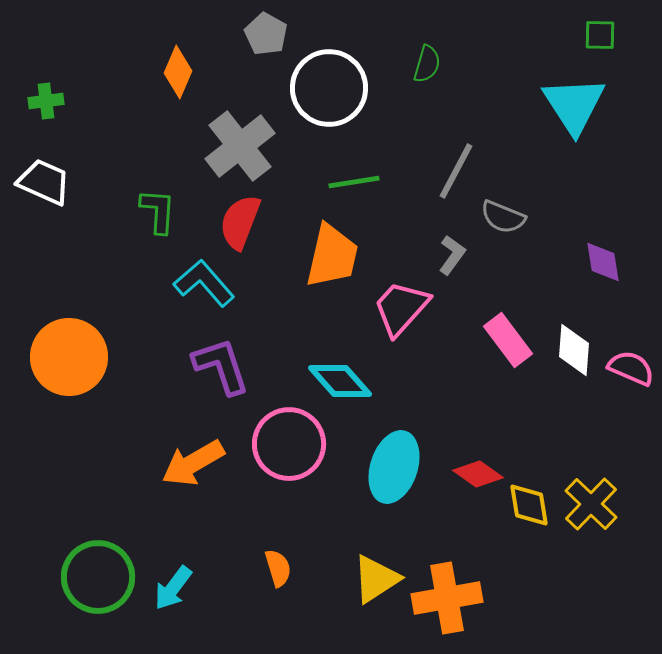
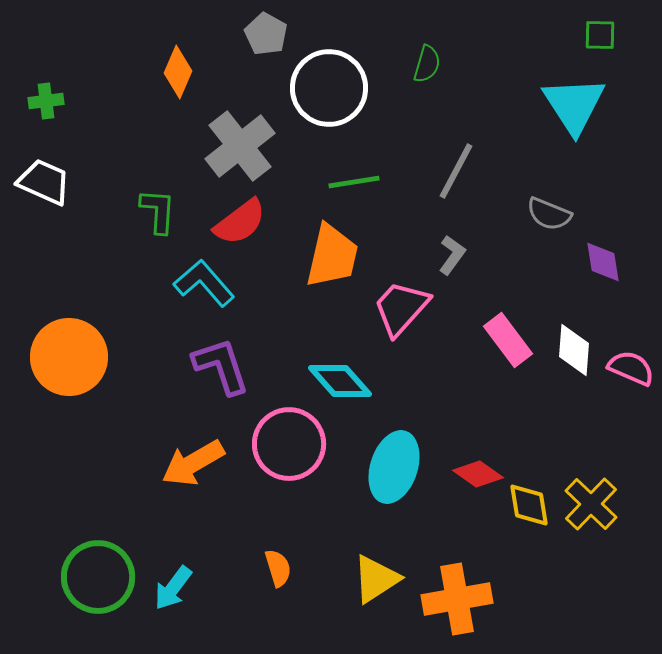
gray semicircle: moved 46 px right, 3 px up
red semicircle: rotated 148 degrees counterclockwise
orange cross: moved 10 px right, 1 px down
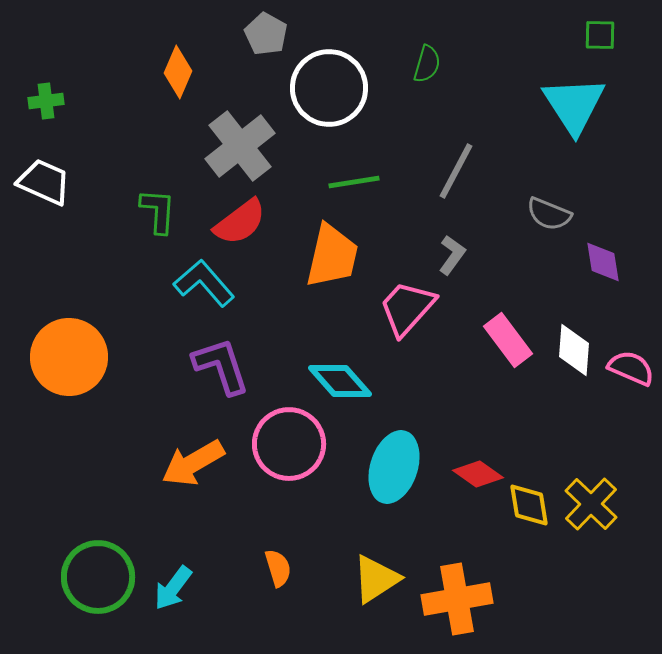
pink trapezoid: moved 6 px right
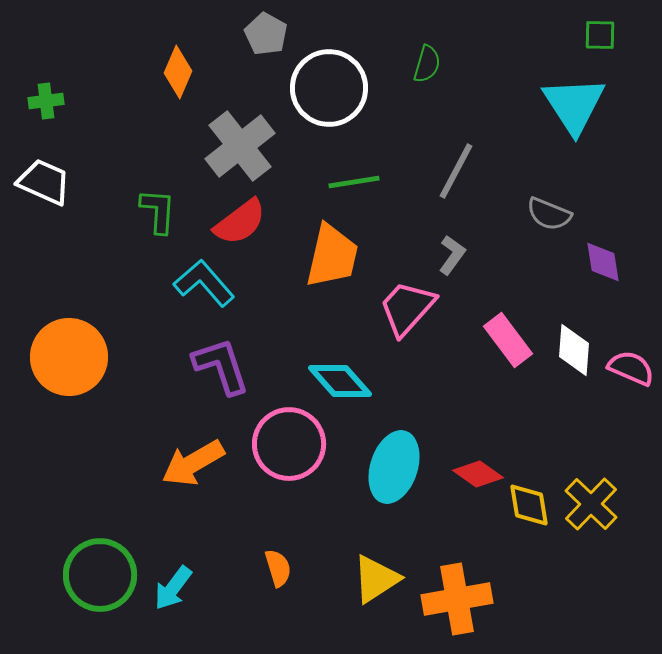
green circle: moved 2 px right, 2 px up
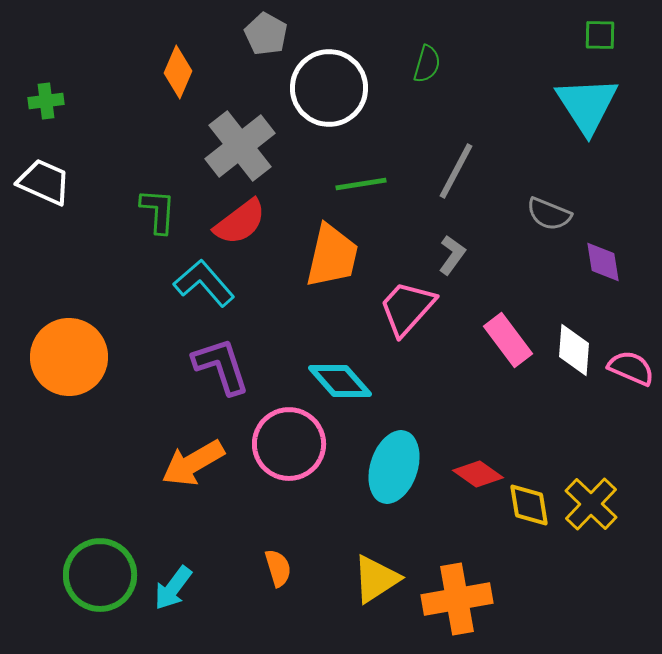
cyan triangle: moved 13 px right
green line: moved 7 px right, 2 px down
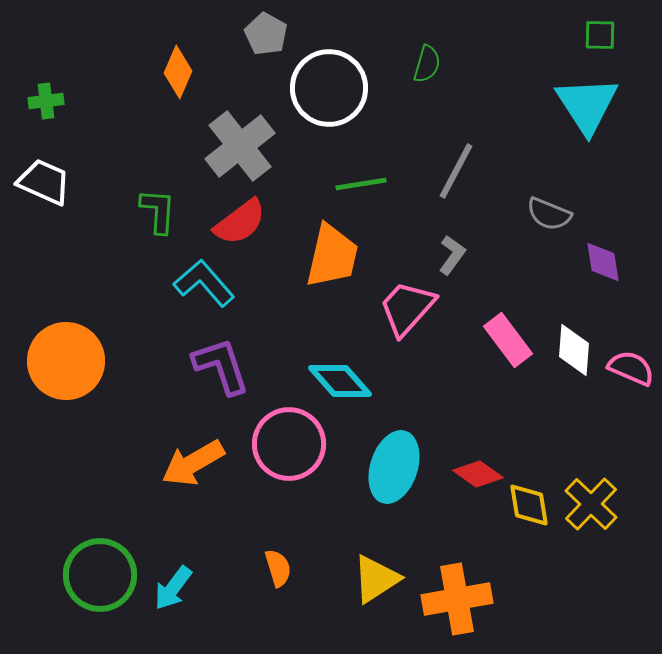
orange circle: moved 3 px left, 4 px down
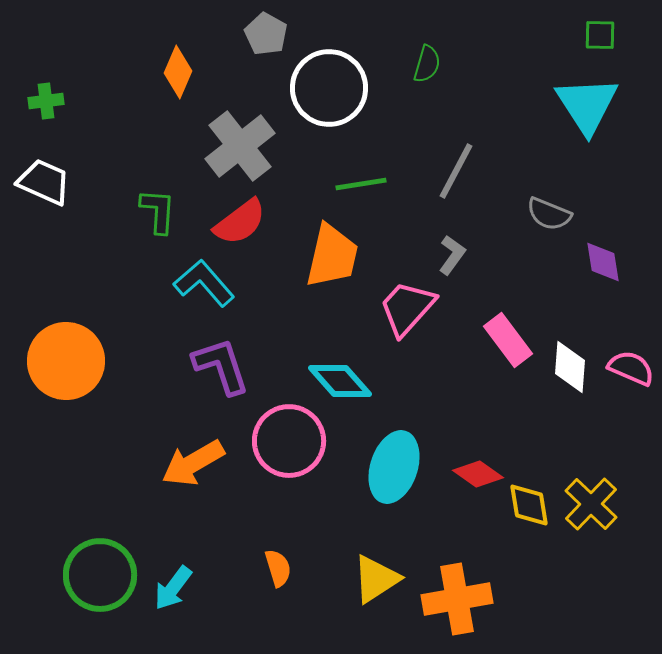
white diamond: moved 4 px left, 17 px down
pink circle: moved 3 px up
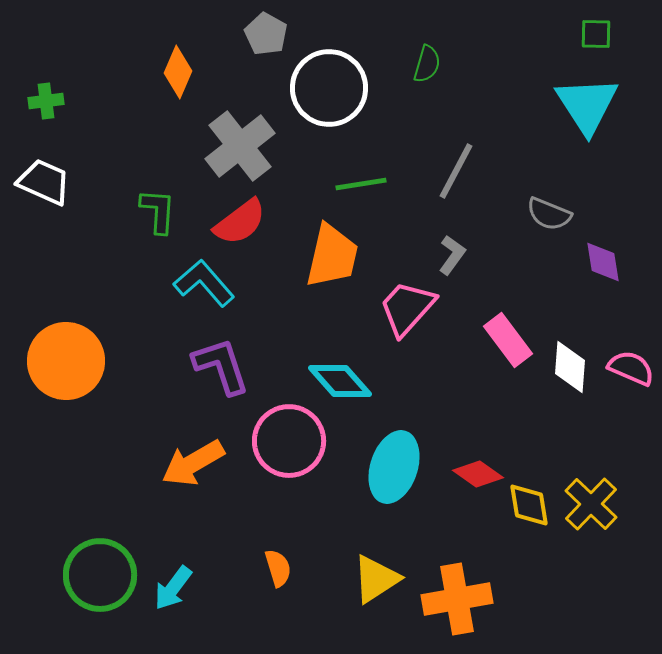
green square: moved 4 px left, 1 px up
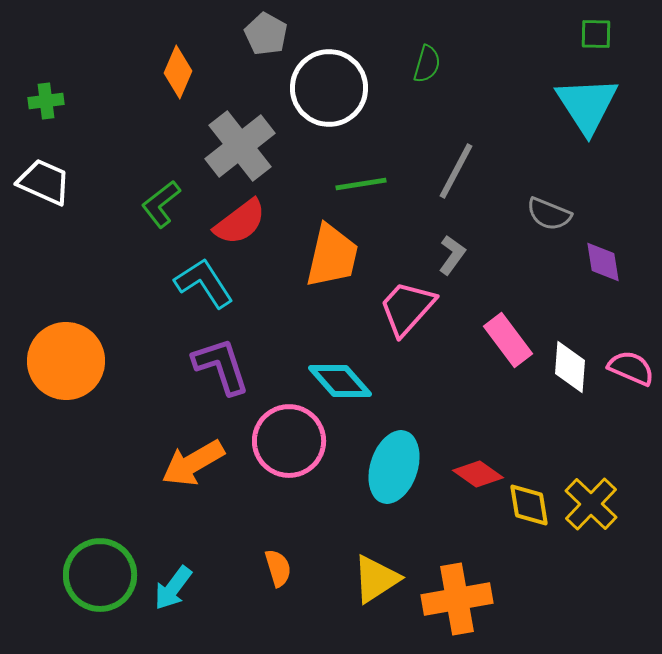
green L-shape: moved 3 px right, 7 px up; rotated 132 degrees counterclockwise
cyan L-shape: rotated 8 degrees clockwise
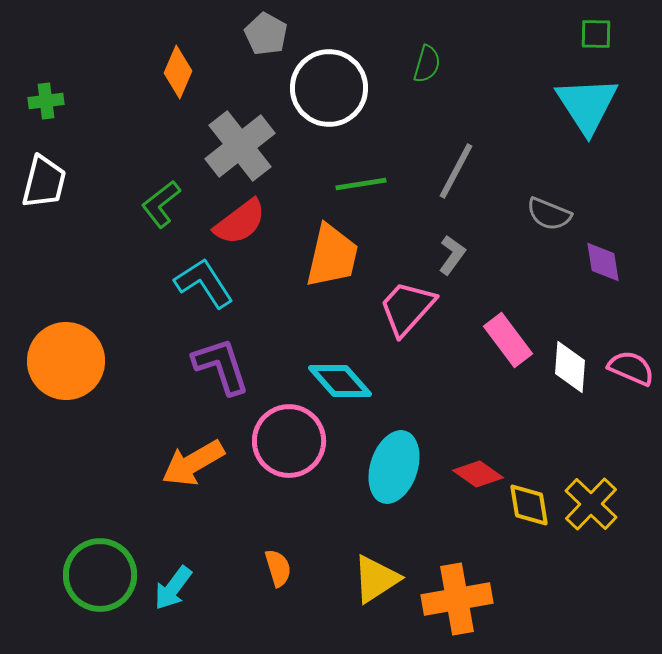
white trapezoid: rotated 80 degrees clockwise
